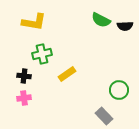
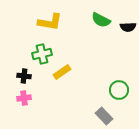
yellow L-shape: moved 16 px right
black semicircle: moved 3 px right, 1 px down
yellow rectangle: moved 5 px left, 2 px up
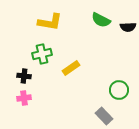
yellow rectangle: moved 9 px right, 4 px up
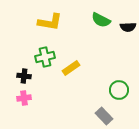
green cross: moved 3 px right, 3 px down
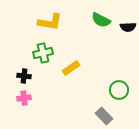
green cross: moved 2 px left, 4 px up
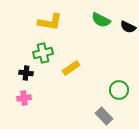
black semicircle: rotated 28 degrees clockwise
black cross: moved 2 px right, 3 px up
